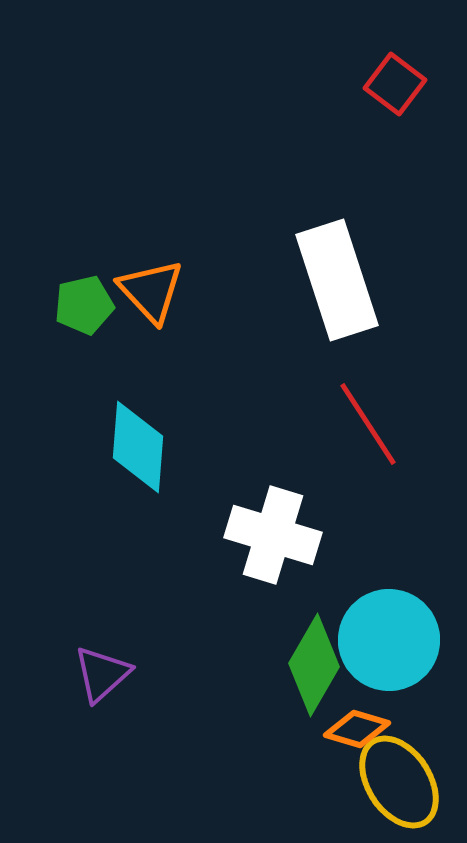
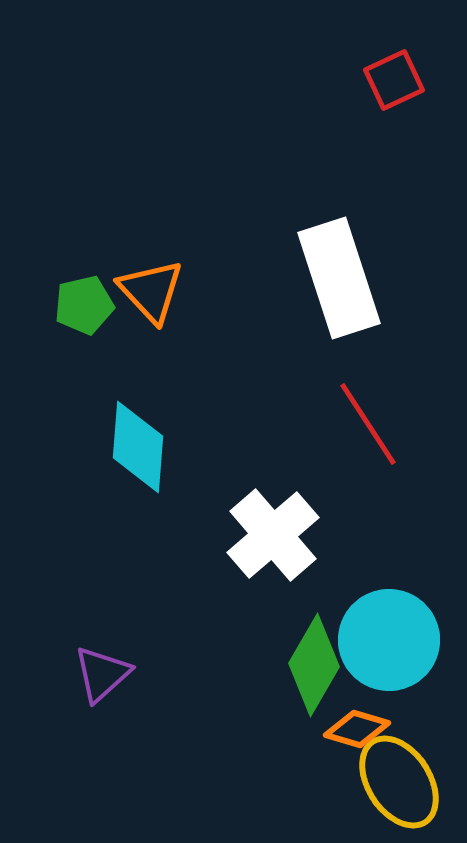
red square: moved 1 px left, 4 px up; rotated 28 degrees clockwise
white rectangle: moved 2 px right, 2 px up
white cross: rotated 32 degrees clockwise
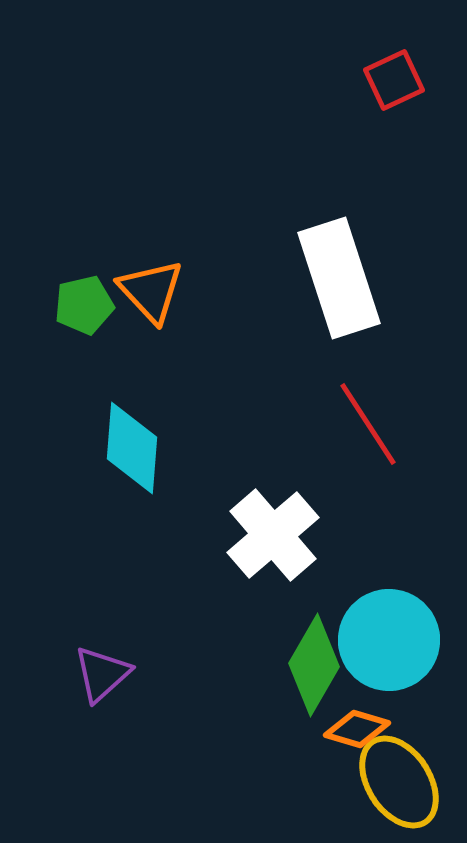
cyan diamond: moved 6 px left, 1 px down
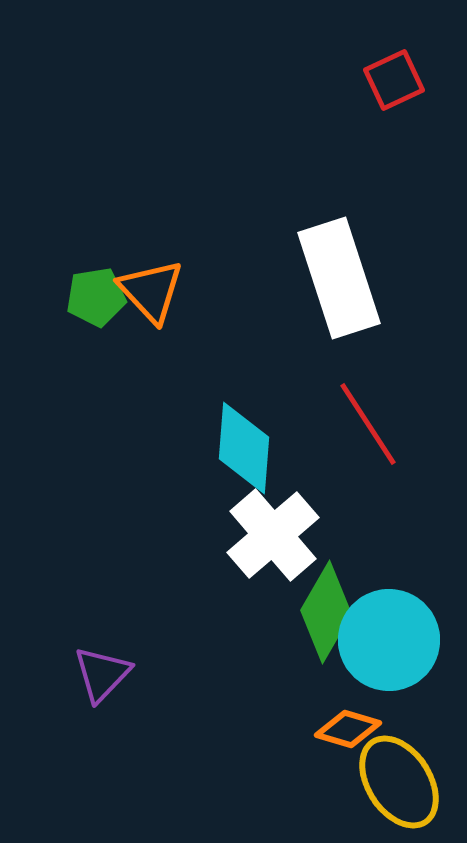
green pentagon: moved 12 px right, 8 px up; rotated 4 degrees clockwise
cyan diamond: moved 112 px right
green diamond: moved 12 px right, 53 px up
purple triangle: rotated 4 degrees counterclockwise
orange diamond: moved 9 px left
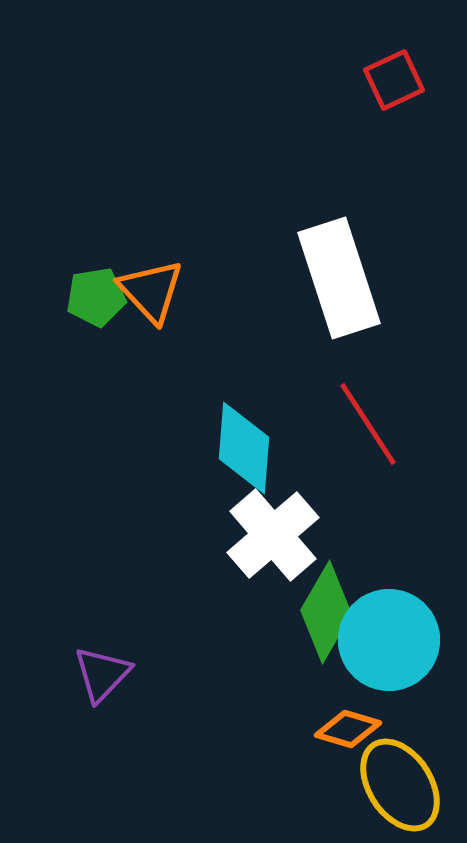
yellow ellipse: moved 1 px right, 3 px down
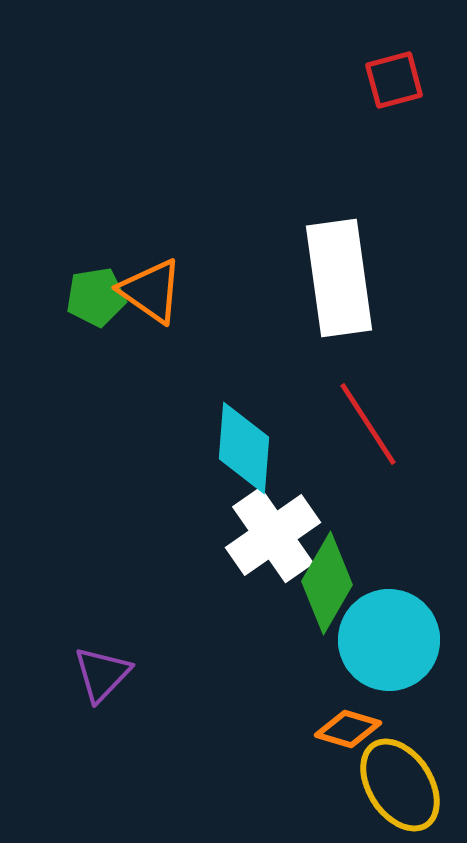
red square: rotated 10 degrees clockwise
white rectangle: rotated 10 degrees clockwise
orange triangle: rotated 12 degrees counterclockwise
white cross: rotated 6 degrees clockwise
green diamond: moved 1 px right, 29 px up
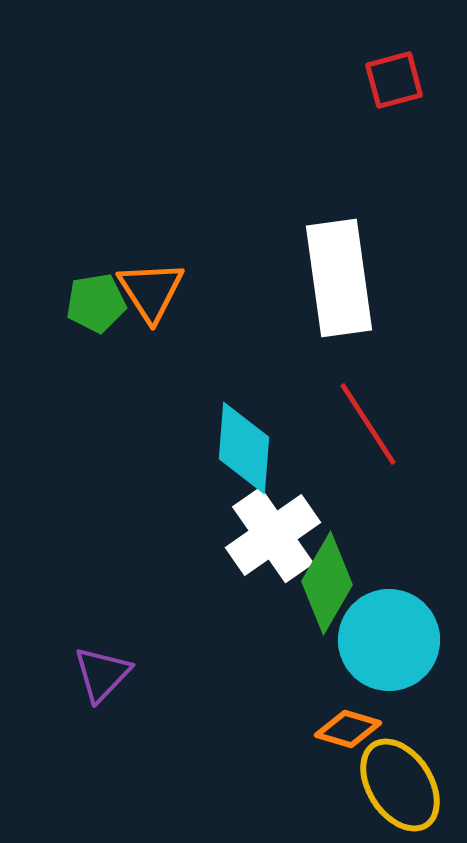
orange triangle: rotated 22 degrees clockwise
green pentagon: moved 6 px down
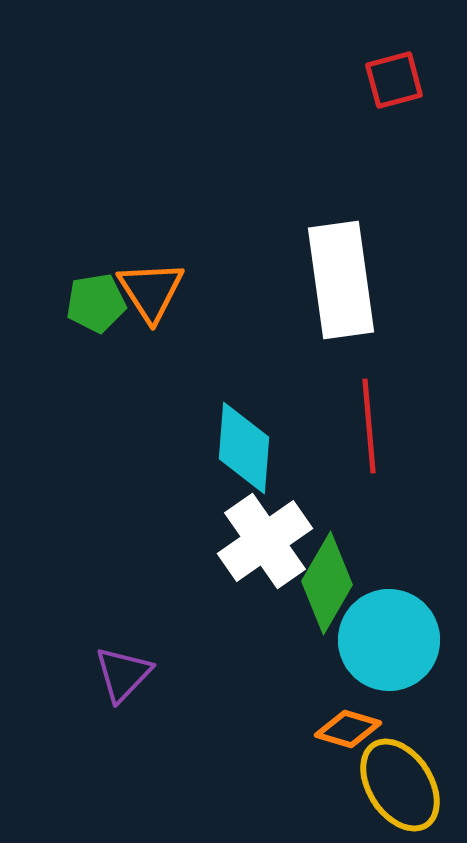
white rectangle: moved 2 px right, 2 px down
red line: moved 1 px right, 2 px down; rotated 28 degrees clockwise
white cross: moved 8 px left, 6 px down
purple triangle: moved 21 px right
